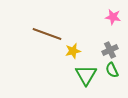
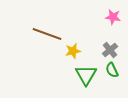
gray cross: rotated 14 degrees counterclockwise
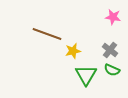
gray cross: rotated 14 degrees counterclockwise
green semicircle: rotated 42 degrees counterclockwise
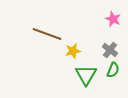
pink star: moved 2 px down; rotated 14 degrees clockwise
green semicircle: moved 1 px right; rotated 91 degrees counterclockwise
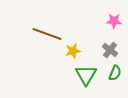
pink star: moved 1 px right, 2 px down; rotated 21 degrees counterclockwise
green semicircle: moved 2 px right, 3 px down
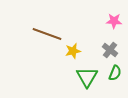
green triangle: moved 1 px right, 2 px down
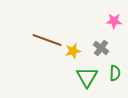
brown line: moved 6 px down
gray cross: moved 9 px left, 2 px up
green semicircle: rotated 21 degrees counterclockwise
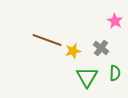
pink star: moved 1 px right; rotated 28 degrees clockwise
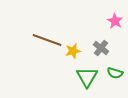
green semicircle: rotated 105 degrees clockwise
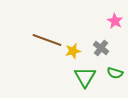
green triangle: moved 2 px left
